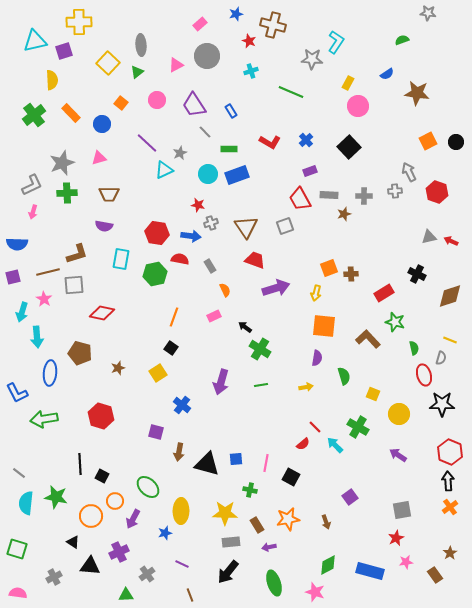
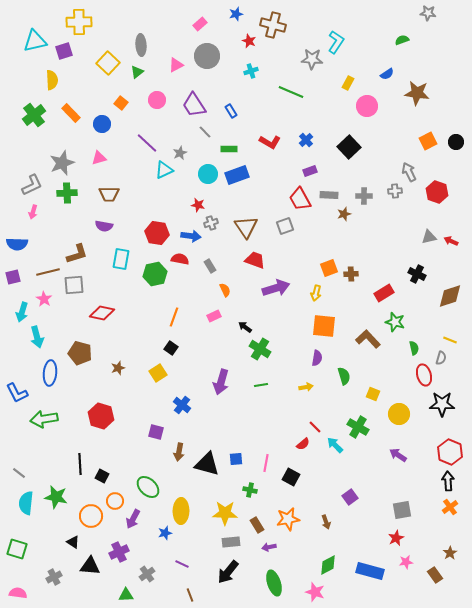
pink circle at (358, 106): moved 9 px right
cyan arrow at (37, 337): rotated 10 degrees counterclockwise
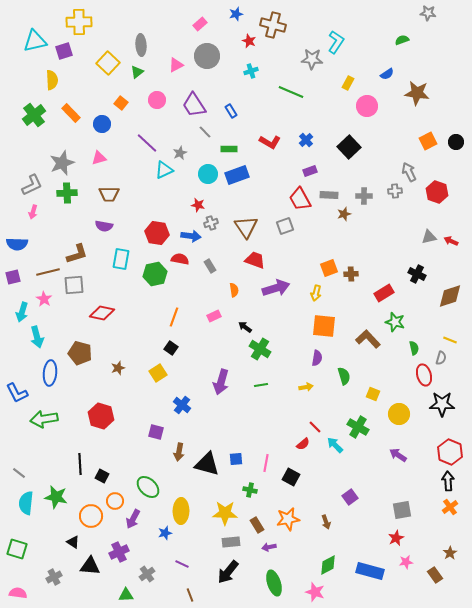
orange semicircle at (225, 290): moved 9 px right; rotated 16 degrees clockwise
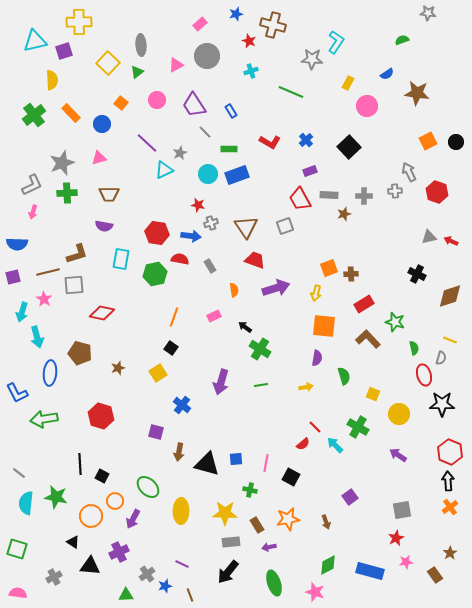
red rectangle at (384, 293): moved 20 px left, 11 px down
blue star at (165, 533): moved 53 px down
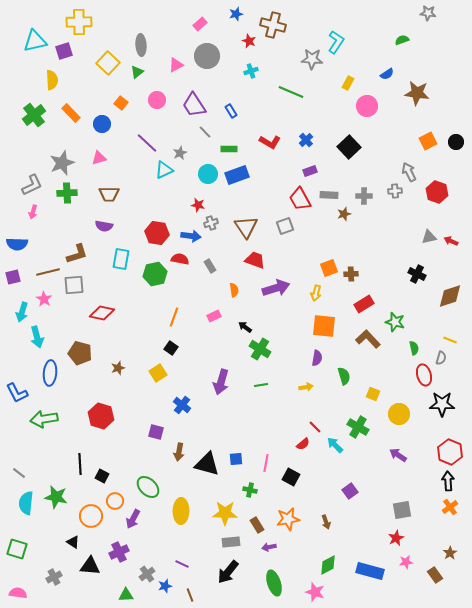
purple square at (350, 497): moved 6 px up
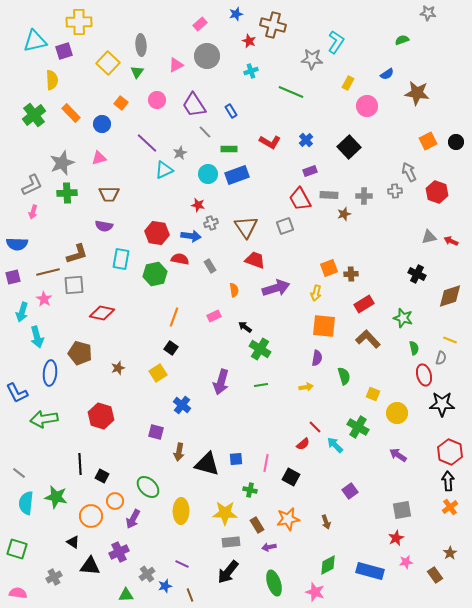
green triangle at (137, 72): rotated 16 degrees counterclockwise
green star at (395, 322): moved 8 px right, 4 px up
yellow circle at (399, 414): moved 2 px left, 1 px up
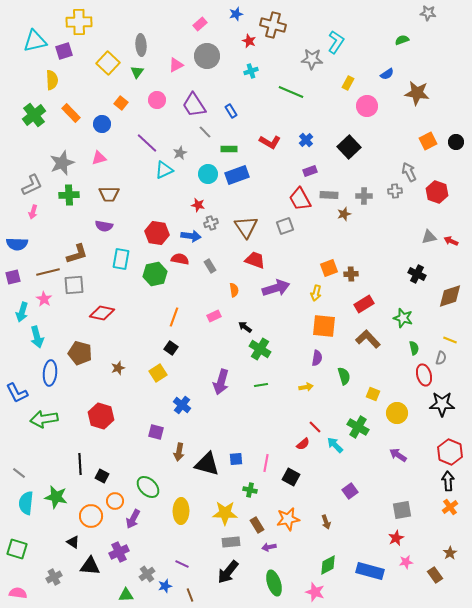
green cross at (67, 193): moved 2 px right, 2 px down
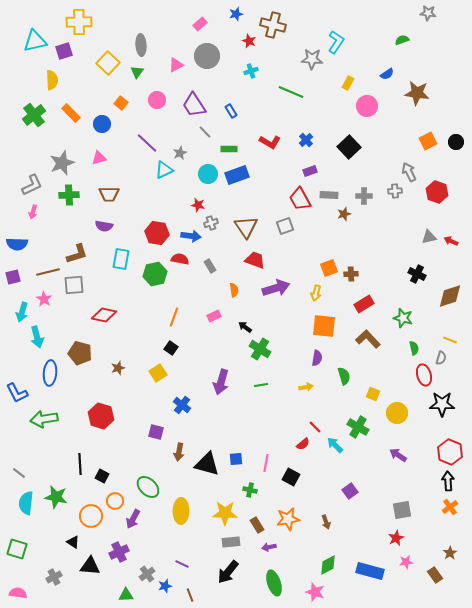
red diamond at (102, 313): moved 2 px right, 2 px down
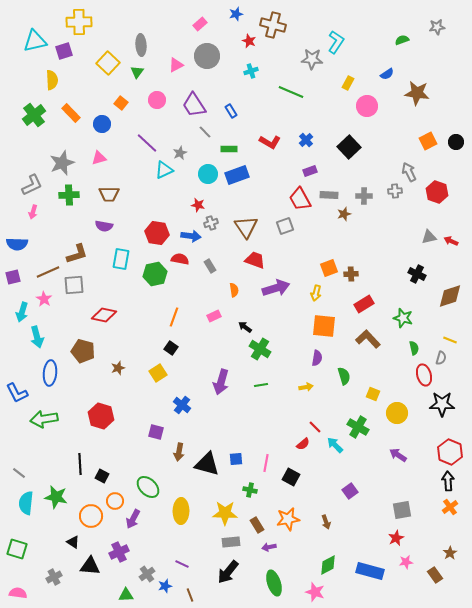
gray star at (428, 13): moved 9 px right, 14 px down; rotated 14 degrees counterclockwise
brown line at (48, 272): rotated 10 degrees counterclockwise
brown pentagon at (80, 353): moved 3 px right, 2 px up
